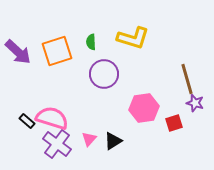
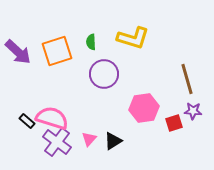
purple star: moved 2 px left, 8 px down; rotated 12 degrees counterclockwise
purple cross: moved 2 px up
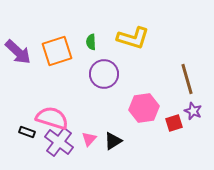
purple star: rotated 18 degrees clockwise
black rectangle: moved 11 px down; rotated 21 degrees counterclockwise
purple cross: moved 2 px right
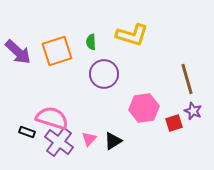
yellow L-shape: moved 1 px left, 3 px up
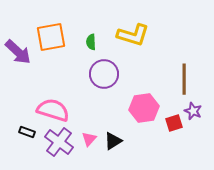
yellow L-shape: moved 1 px right
orange square: moved 6 px left, 14 px up; rotated 8 degrees clockwise
brown line: moved 3 px left; rotated 16 degrees clockwise
pink semicircle: moved 1 px right, 8 px up
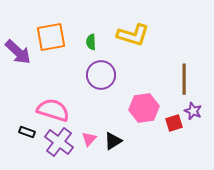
purple circle: moved 3 px left, 1 px down
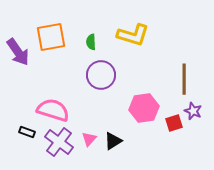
purple arrow: rotated 12 degrees clockwise
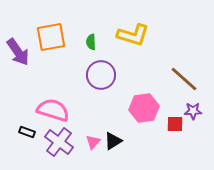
brown line: rotated 48 degrees counterclockwise
purple star: rotated 24 degrees counterclockwise
red square: moved 1 px right, 1 px down; rotated 18 degrees clockwise
pink triangle: moved 4 px right, 3 px down
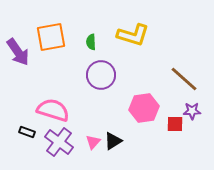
purple star: moved 1 px left
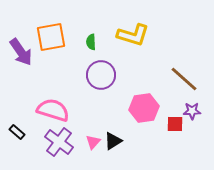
purple arrow: moved 3 px right
black rectangle: moved 10 px left; rotated 21 degrees clockwise
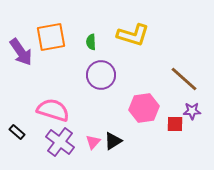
purple cross: moved 1 px right
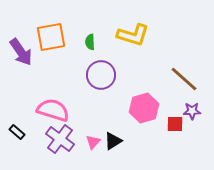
green semicircle: moved 1 px left
pink hexagon: rotated 8 degrees counterclockwise
purple cross: moved 3 px up
